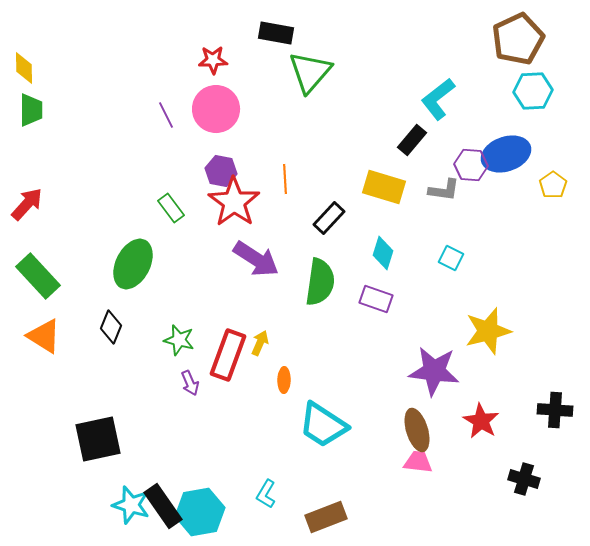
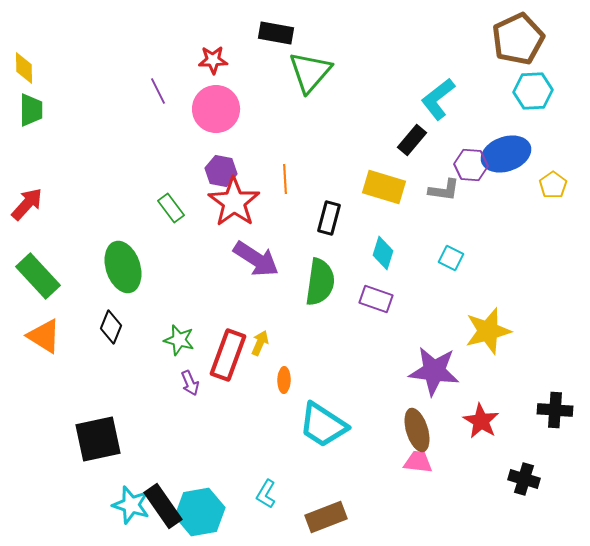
purple line at (166, 115): moved 8 px left, 24 px up
black rectangle at (329, 218): rotated 28 degrees counterclockwise
green ellipse at (133, 264): moved 10 px left, 3 px down; rotated 45 degrees counterclockwise
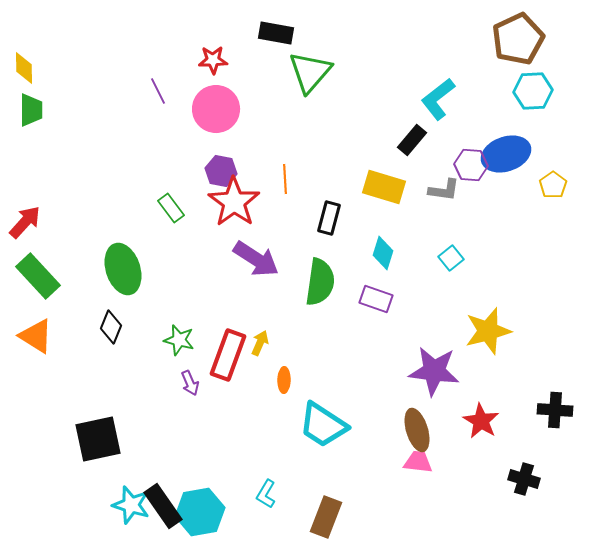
red arrow at (27, 204): moved 2 px left, 18 px down
cyan square at (451, 258): rotated 25 degrees clockwise
green ellipse at (123, 267): moved 2 px down
orange triangle at (44, 336): moved 8 px left
brown rectangle at (326, 517): rotated 48 degrees counterclockwise
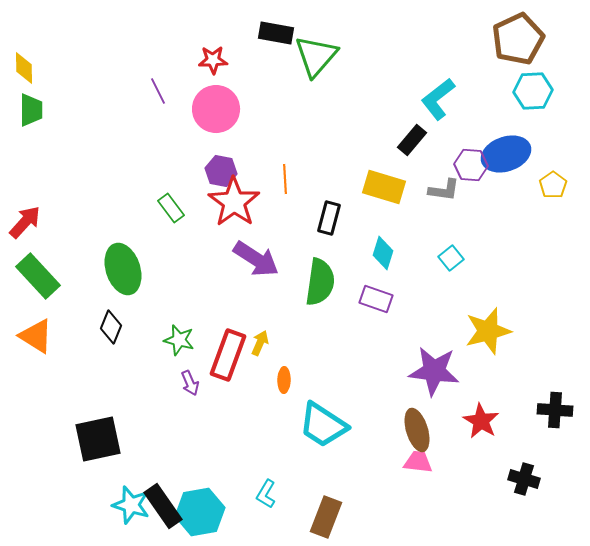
green triangle at (310, 72): moved 6 px right, 16 px up
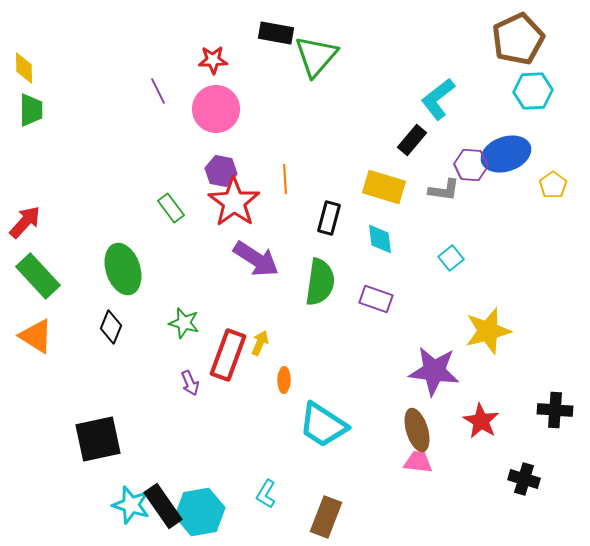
cyan diamond at (383, 253): moved 3 px left, 14 px up; rotated 24 degrees counterclockwise
green star at (179, 340): moved 5 px right, 17 px up
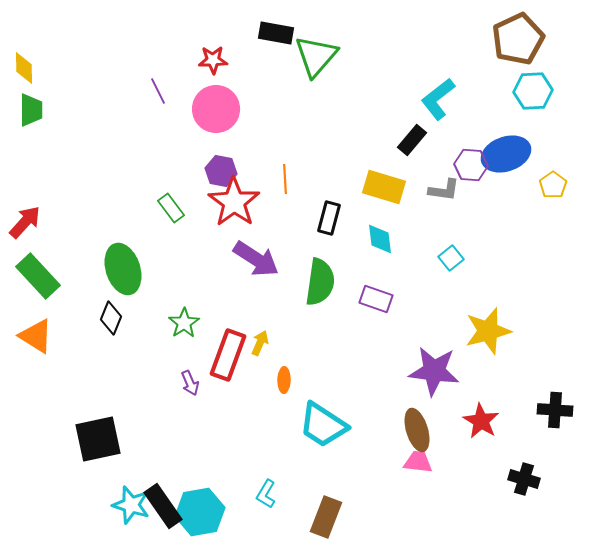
green star at (184, 323): rotated 24 degrees clockwise
black diamond at (111, 327): moved 9 px up
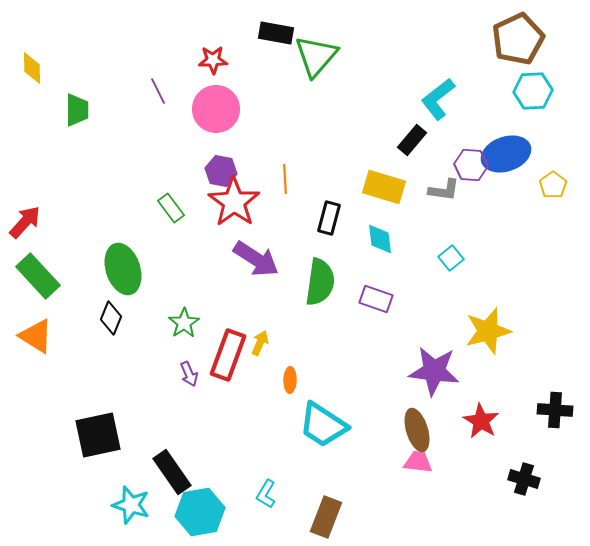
yellow diamond at (24, 68): moved 8 px right
green trapezoid at (31, 110): moved 46 px right
orange ellipse at (284, 380): moved 6 px right
purple arrow at (190, 383): moved 1 px left, 9 px up
black square at (98, 439): moved 4 px up
black rectangle at (163, 506): moved 9 px right, 34 px up
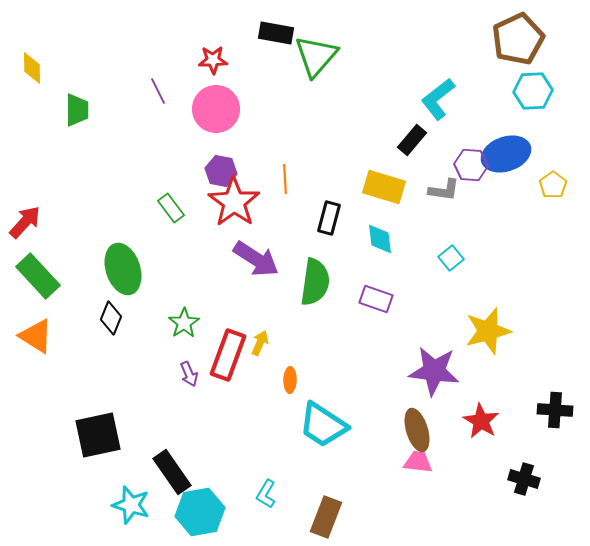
green semicircle at (320, 282): moved 5 px left
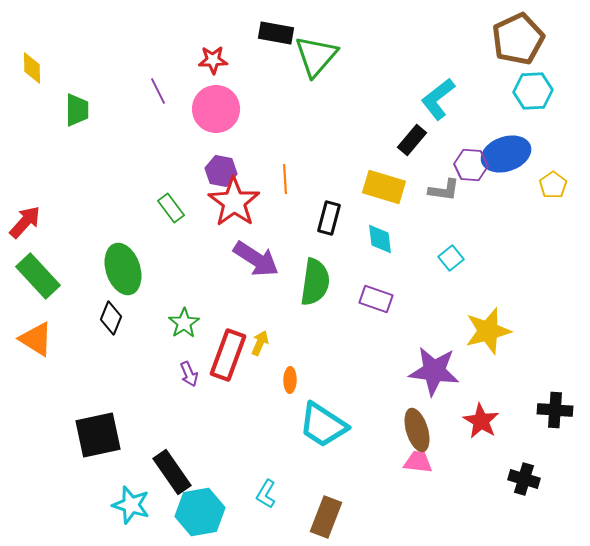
orange triangle at (36, 336): moved 3 px down
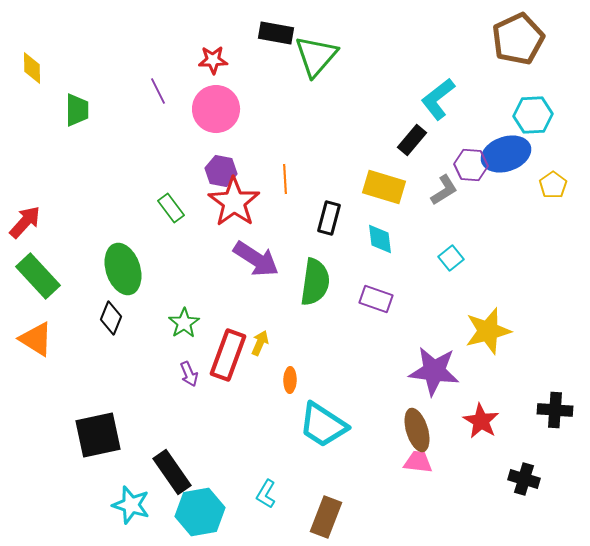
cyan hexagon at (533, 91): moved 24 px down
gray L-shape at (444, 190): rotated 40 degrees counterclockwise
